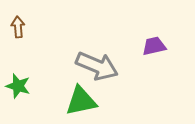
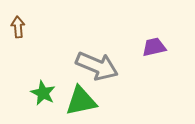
purple trapezoid: moved 1 px down
green star: moved 25 px right, 7 px down; rotated 10 degrees clockwise
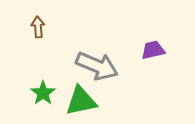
brown arrow: moved 20 px right
purple trapezoid: moved 1 px left, 3 px down
green star: rotated 10 degrees clockwise
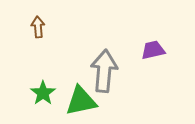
gray arrow: moved 7 px right, 5 px down; rotated 108 degrees counterclockwise
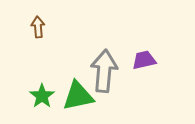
purple trapezoid: moved 9 px left, 10 px down
green star: moved 1 px left, 3 px down
green triangle: moved 3 px left, 5 px up
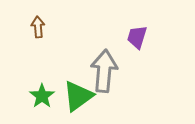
purple trapezoid: moved 7 px left, 23 px up; rotated 60 degrees counterclockwise
green triangle: rotated 24 degrees counterclockwise
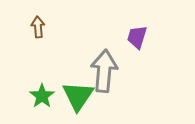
green triangle: rotated 20 degrees counterclockwise
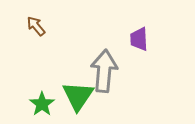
brown arrow: moved 2 px left, 1 px up; rotated 35 degrees counterclockwise
purple trapezoid: moved 2 px right, 2 px down; rotated 20 degrees counterclockwise
green star: moved 8 px down
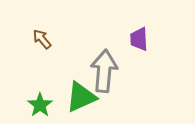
brown arrow: moved 6 px right, 13 px down
green triangle: moved 3 px right, 1 px down; rotated 32 degrees clockwise
green star: moved 2 px left, 1 px down
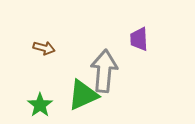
brown arrow: moved 2 px right, 9 px down; rotated 145 degrees clockwise
green triangle: moved 2 px right, 2 px up
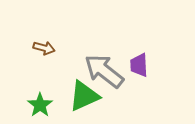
purple trapezoid: moved 26 px down
gray arrow: rotated 57 degrees counterclockwise
green triangle: moved 1 px right, 1 px down
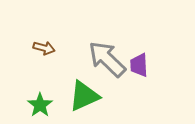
gray arrow: moved 3 px right, 12 px up; rotated 6 degrees clockwise
